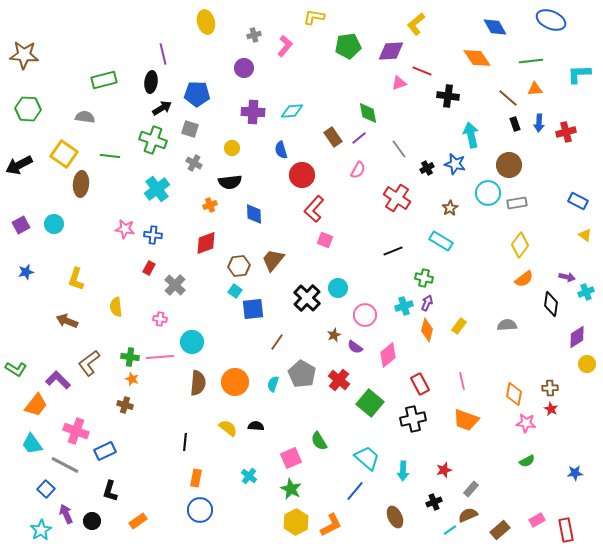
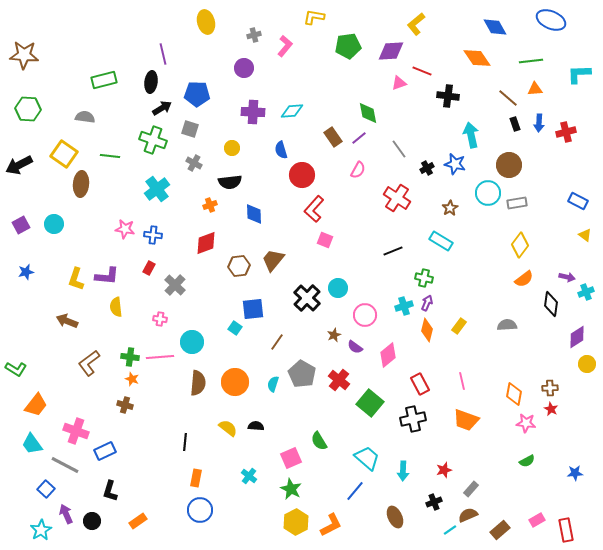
cyan square at (235, 291): moved 37 px down
purple L-shape at (58, 380): moved 49 px right, 104 px up; rotated 140 degrees clockwise
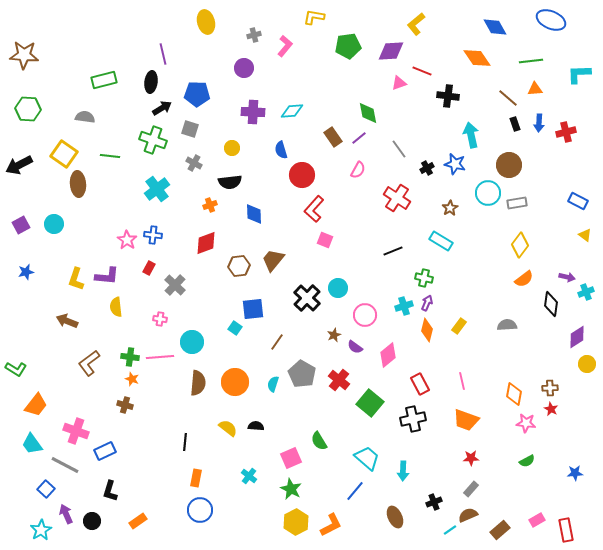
brown ellipse at (81, 184): moved 3 px left; rotated 10 degrees counterclockwise
pink star at (125, 229): moved 2 px right, 11 px down; rotated 24 degrees clockwise
red star at (444, 470): moved 27 px right, 12 px up; rotated 14 degrees clockwise
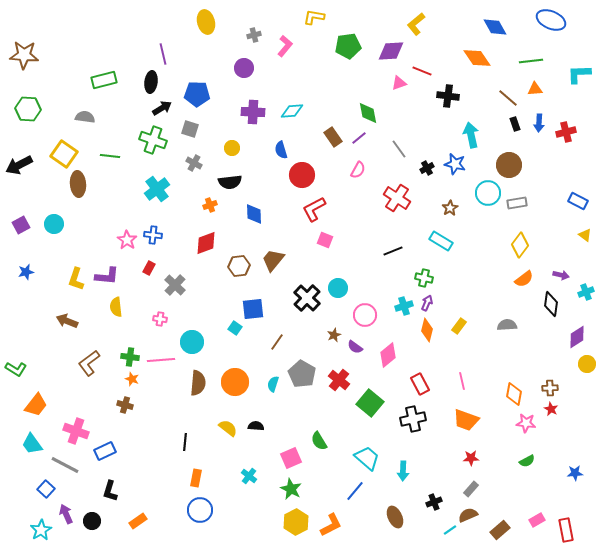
red L-shape at (314, 209): rotated 20 degrees clockwise
purple arrow at (567, 277): moved 6 px left, 2 px up
pink line at (160, 357): moved 1 px right, 3 px down
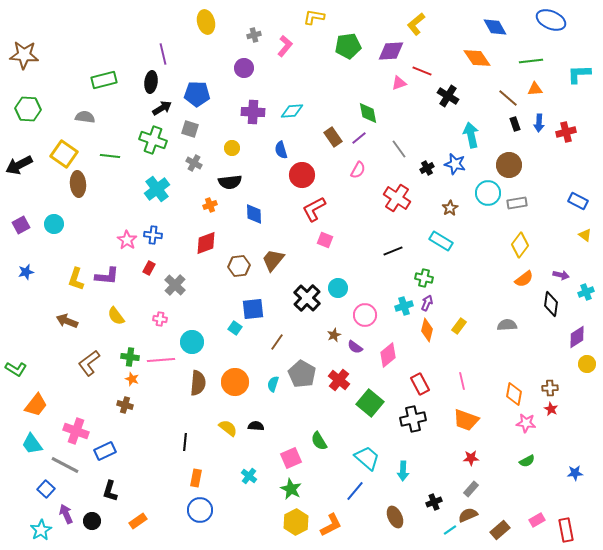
black cross at (448, 96): rotated 25 degrees clockwise
yellow semicircle at (116, 307): moved 9 px down; rotated 30 degrees counterclockwise
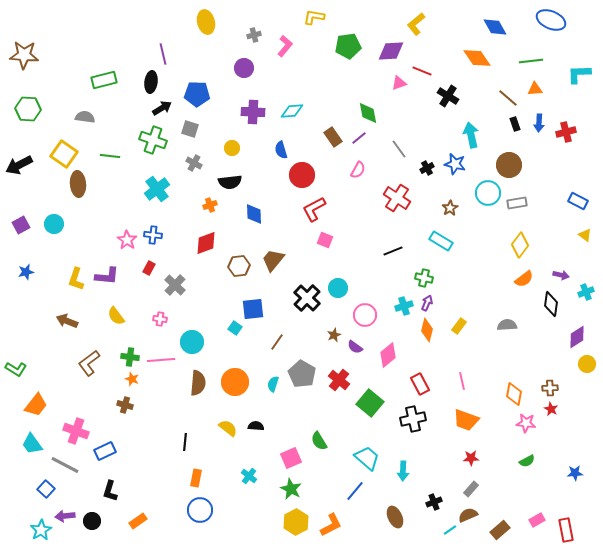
purple arrow at (66, 514): moved 1 px left, 2 px down; rotated 72 degrees counterclockwise
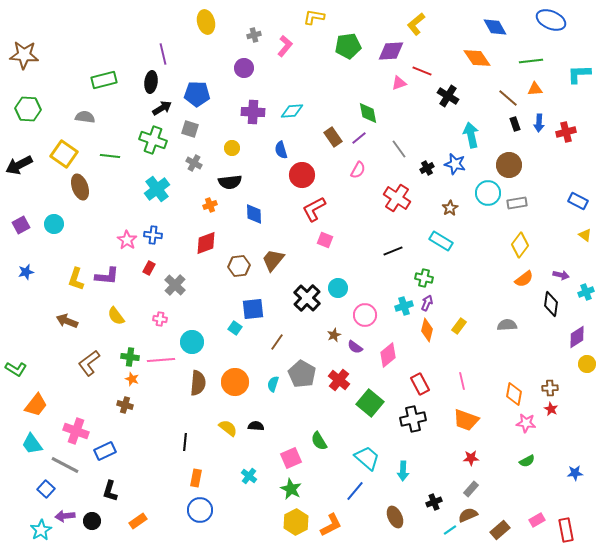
brown ellipse at (78, 184): moved 2 px right, 3 px down; rotated 15 degrees counterclockwise
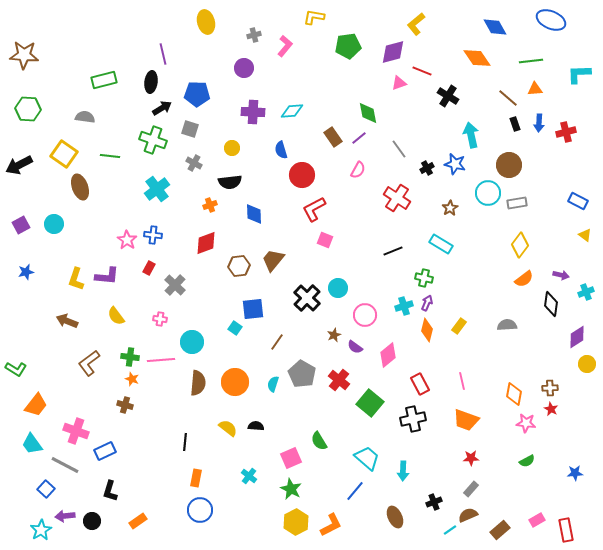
purple diamond at (391, 51): moved 2 px right, 1 px down; rotated 12 degrees counterclockwise
cyan rectangle at (441, 241): moved 3 px down
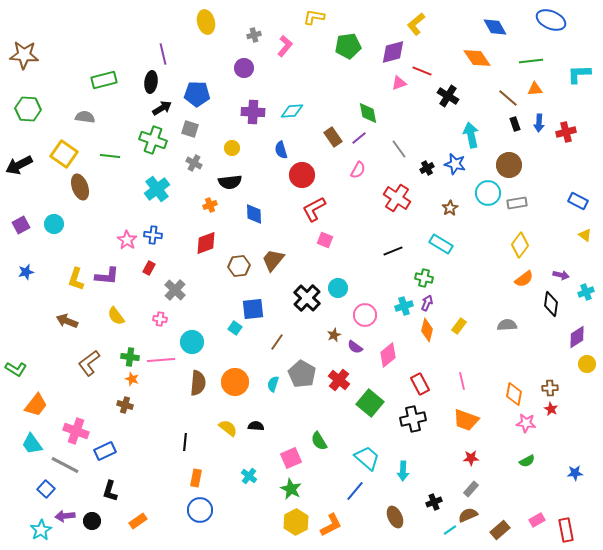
gray cross at (175, 285): moved 5 px down
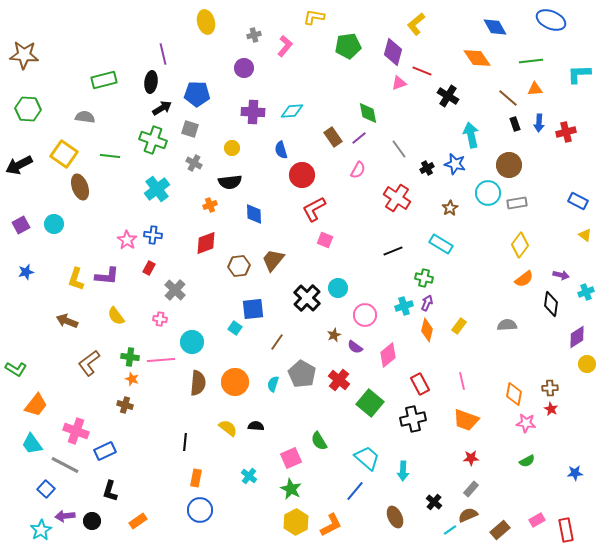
purple diamond at (393, 52): rotated 60 degrees counterclockwise
black cross at (434, 502): rotated 28 degrees counterclockwise
